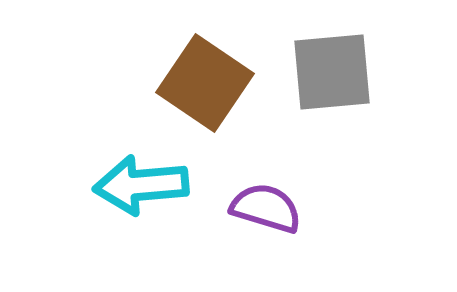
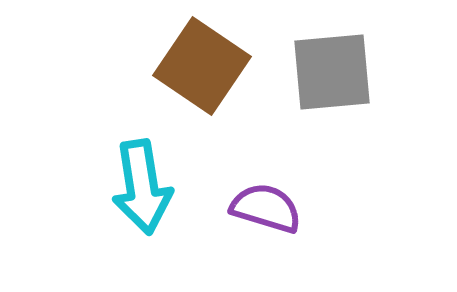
brown square: moved 3 px left, 17 px up
cyan arrow: moved 1 px right, 2 px down; rotated 94 degrees counterclockwise
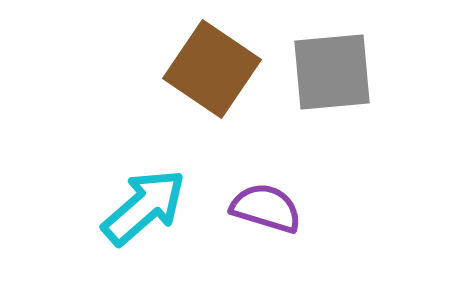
brown square: moved 10 px right, 3 px down
cyan arrow: moved 2 px right, 20 px down; rotated 122 degrees counterclockwise
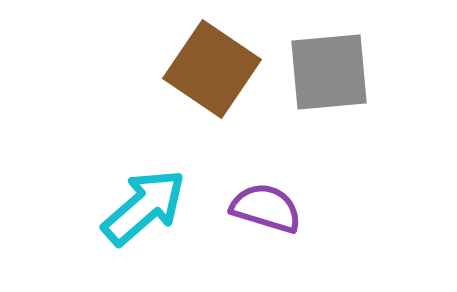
gray square: moved 3 px left
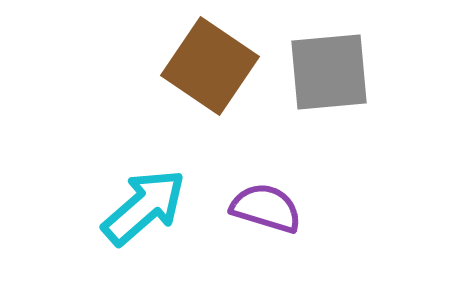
brown square: moved 2 px left, 3 px up
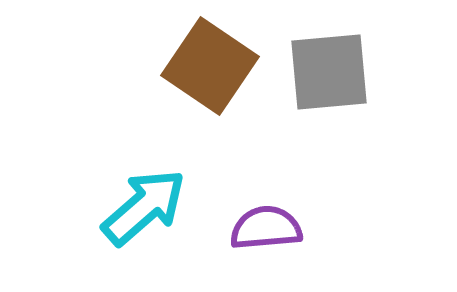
purple semicircle: moved 20 px down; rotated 22 degrees counterclockwise
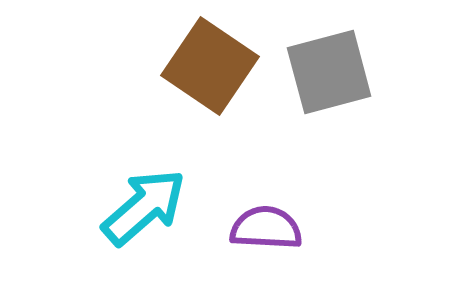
gray square: rotated 10 degrees counterclockwise
purple semicircle: rotated 8 degrees clockwise
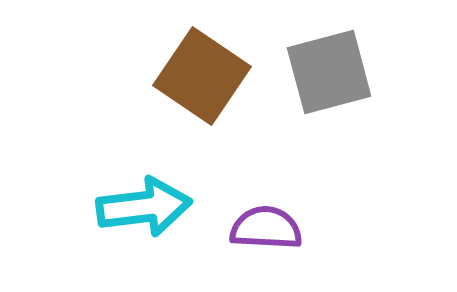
brown square: moved 8 px left, 10 px down
cyan arrow: rotated 34 degrees clockwise
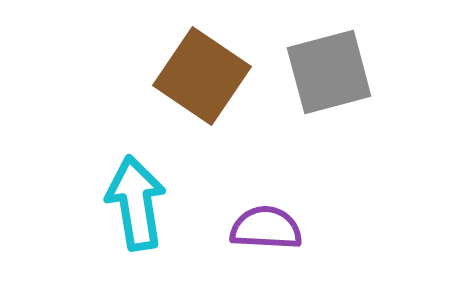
cyan arrow: moved 8 px left, 4 px up; rotated 92 degrees counterclockwise
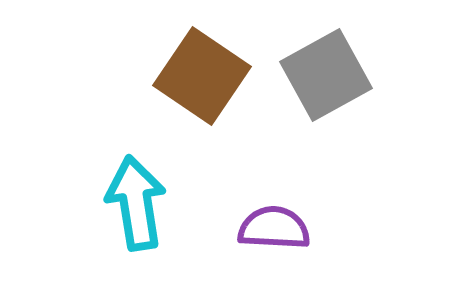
gray square: moved 3 px left, 3 px down; rotated 14 degrees counterclockwise
purple semicircle: moved 8 px right
